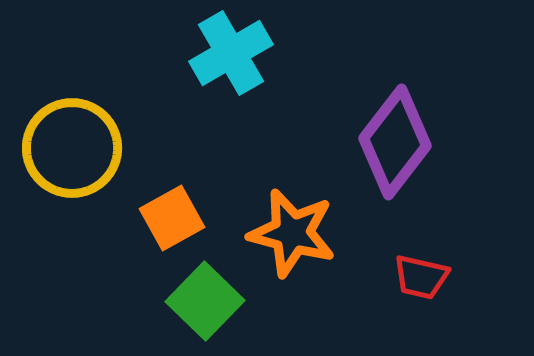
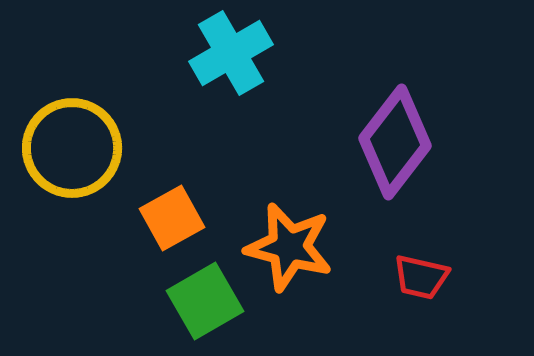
orange star: moved 3 px left, 14 px down
green square: rotated 16 degrees clockwise
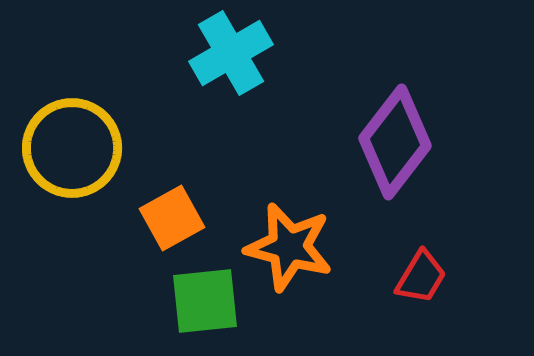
red trapezoid: rotated 72 degrees counterclockwise
green square: rotated 24 degrees clockwise
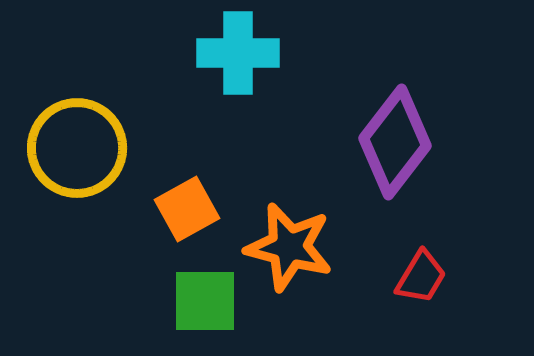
cyan cross: moved 7 px right; rotated 30 degrees clockwise
yellow circle: moved 5 px right
orange square: moved 15 px right, 9 px up
green square: rotated 6 degrees clockwise
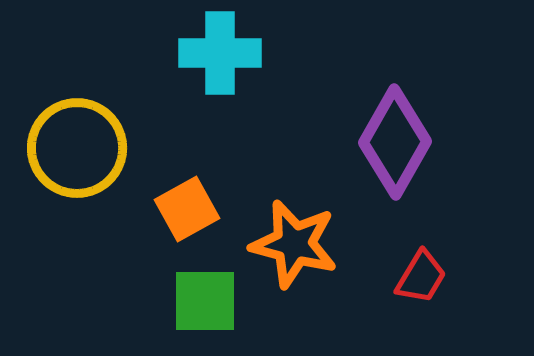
cyan cross: moved 18 px left
purple diamond: rotated 8 degrees counterclockwise
orange star: moved 5 px right, 3 px up
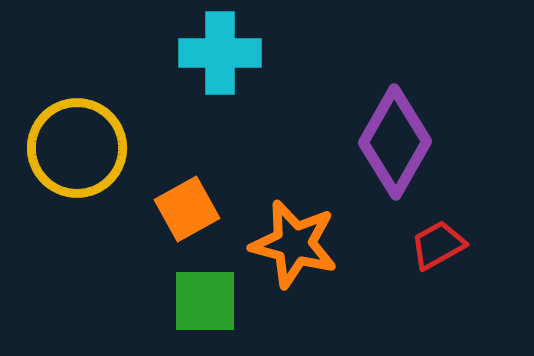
red trapezoid: moved 17 px right, 32 px up; rotated 150 degrees counterclockwise
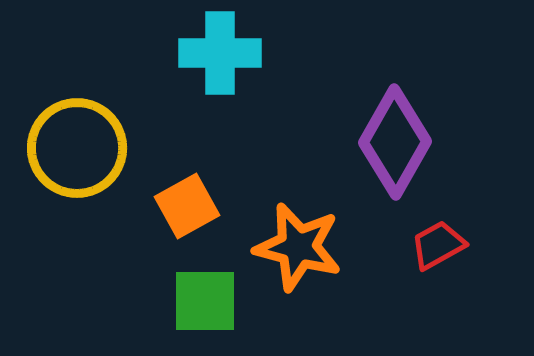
orange square: moved 3 px up
orange star: moved 4 px right, 3 px down
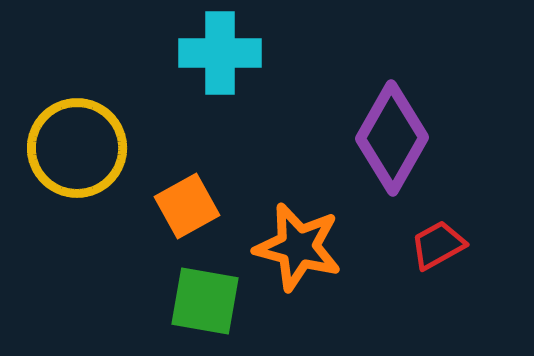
purple diamond: moved 3 px left, 4 px up
green square: rotated 10 degrees clockwise
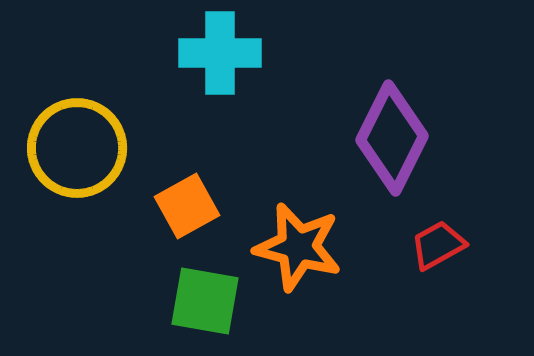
purple diamond: rotated 3 degrees counterclockwise
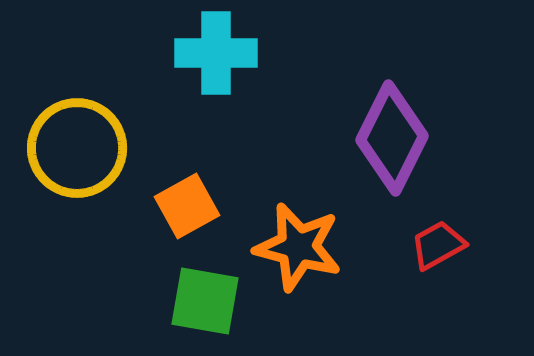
cyan cross: moved 4 px left
